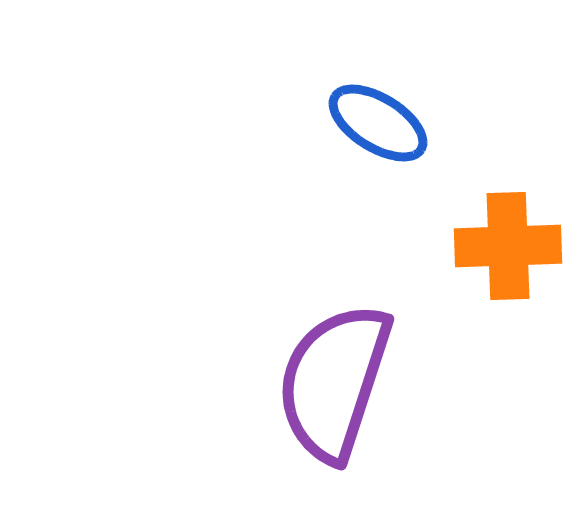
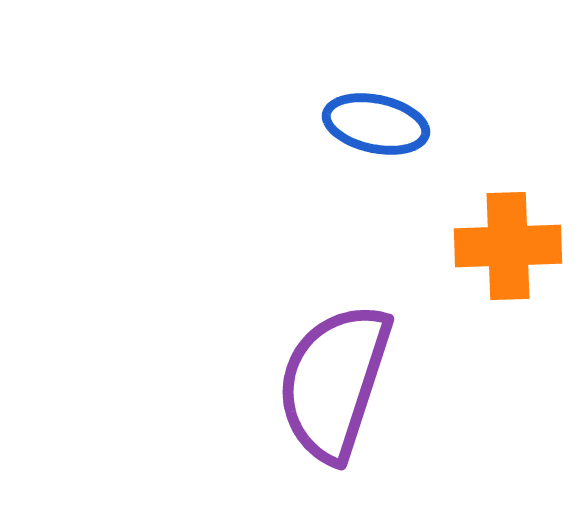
blue ellipse: moved 2 px left, 1 px down; rotated 20 degrees counterclockwise
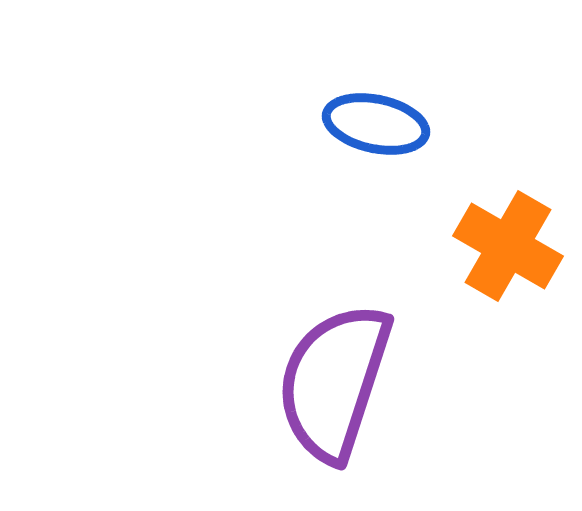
orange cross: rotated 32 degrees clockwise
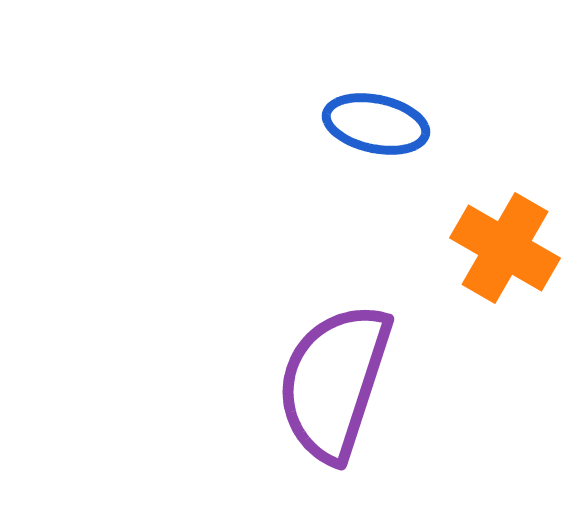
orange cross: moved 3 px left, 2 px down
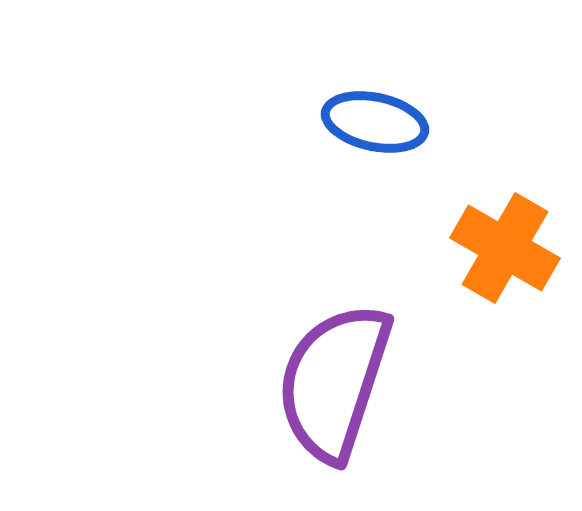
blue ellipse: moved 1 px left, 2 px up
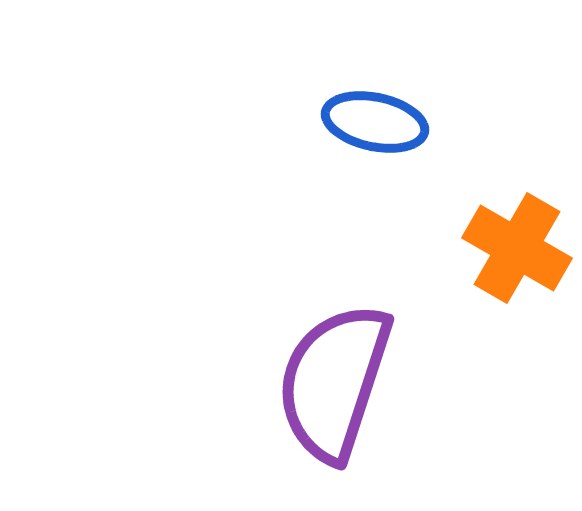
orange cross: moved 12 px right
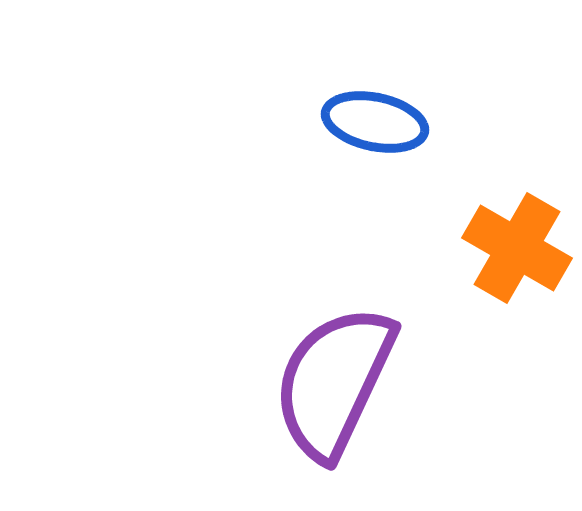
purple semicircle: rotated 7 degrees clockwise
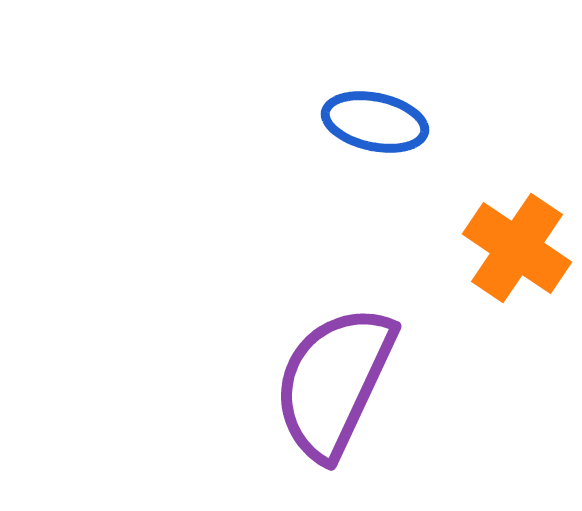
orange cross: rotated 4 degrees clockwise
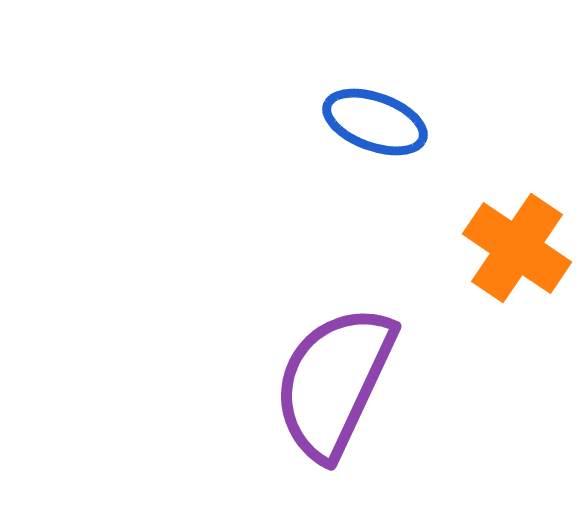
blue ellipse: rotated 8 degrees clockwise
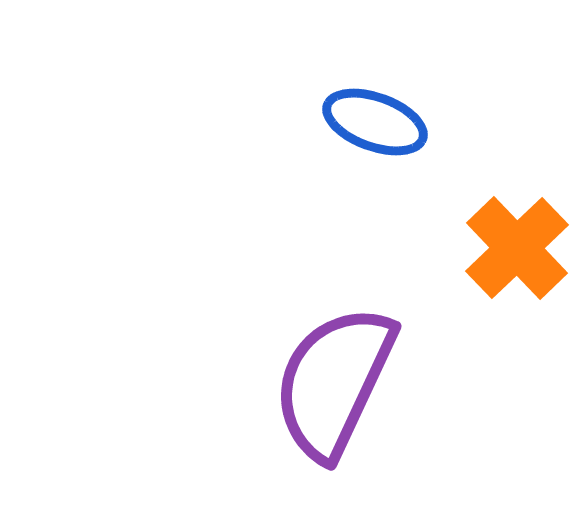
orange cross: rotated 12 degrees clockwise
